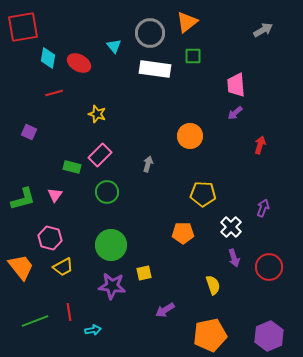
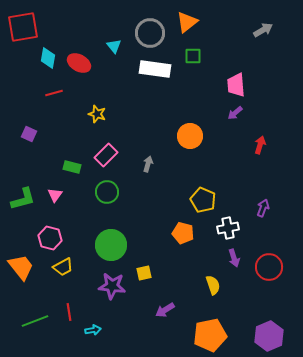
purple square at (29, 132): moved 2 px down
pink rectangle at (100, 155): moved 6 px right
yellow pentagon at (203, 194): moved 6 px down; rotated 20 degrees clockwise
white cross at (231, 227): moved 3 px left, 1 px down; rotated 35 degrees clockwise
orange pentagon at (183, 233): rotated 15 degrees clockwise
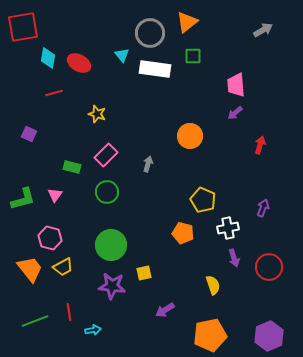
cyan triangle at (114, 46): moved 8 px right, 9 px down
orange trapezoid at (21, 267): moved 9 px right, 2 px down
